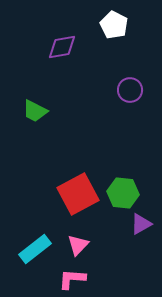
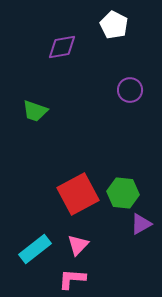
green trapezoid: rotated 8 degrees counterclockwise
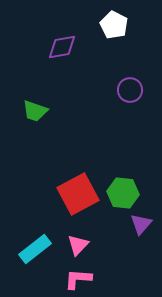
purple triangle: rotated 20 degrees counterclockwise
pink L-shape: moved 6 px right
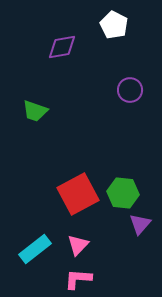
purple triangle: moved 1 px left
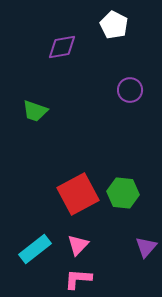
purple triangle: moved 6 px right, 23 px down
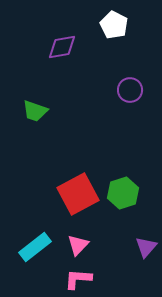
green hexagon: rotated 24 degrees counterclockwise
cyan rectangle: moved 2 px up
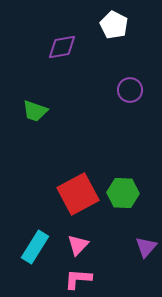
green hexagon: rotated 20 degrees clockwise
cyan rectangle: rotated 20 degrees counterclockwise
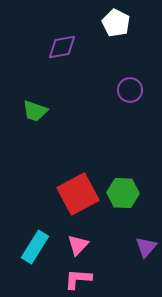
white pentagon: moved 2 px right, 2 px up
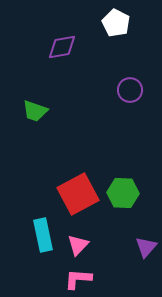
cyan rectangle: moved 8 px right, 12 px up; rotated 44 degrees counterclockwise
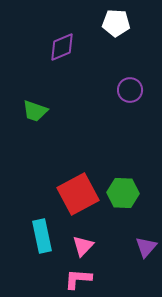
white pentagon: rotated 24 degrees counterclockwise
purple diamond: rotated 12 degrees counterclockwise
cyan rectangle: moved 1 px left, 1 px down
pink triangle: moved 5 px right, 1 px down
